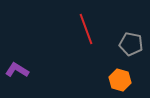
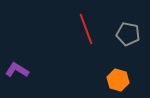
gray pentagon: moved 3 px left, 10 px up
orange hexagon: moved 2 px left
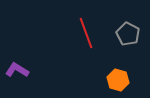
red line: moved 4 px down
gray pentagon: rotated 15 degrees clockwise
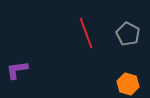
purple L-shape: rotated 40 degrees counterclockwise
orange hexagon: moved 10 px right, 4 px down
